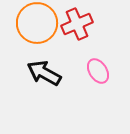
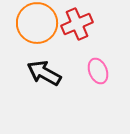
pink ellipse: rotated 10 degrees clockwise
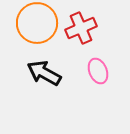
red cross: moved 4 px right, 4 px down
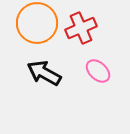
pink ellipse: rotated 25 degrees counterclockwise
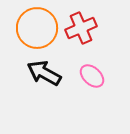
orange circle: moved 5 px down
pink ellipse: moved 6 px left, 5 px down
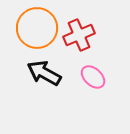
red cross: moved 2 px left, 7 px down
pink ellipse: moved 1 px right, 1 px down
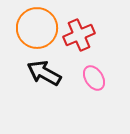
pink ellipse: moved 1 px right, 1 px down; rotated 15 degrees clockwise
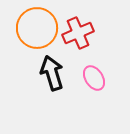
red cross: moved 1 px left, 2 px up
black arrow: moved 8 px right; rotated 44 degrees clockwise
